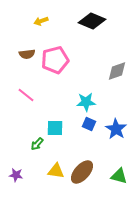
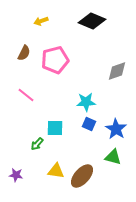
brown semicircle: moved 3 px left, 1 px up; rotated 56 degrees counterclockwise
brown ellipse: moved 4 px down
green triangle: moved 6 px left, 19 px up
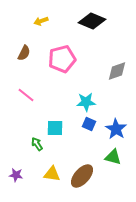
pink pentagon: moved 7 px right, 1 px up
green arrow: rotated 104 degrees clockwise
yellow triangle: moved 4 px left, 3 px down
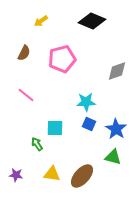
yellow arrow: rotated 16 degrees counterclockwise
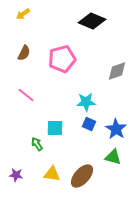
yellow arrow: moved 18 px left, 7 px up
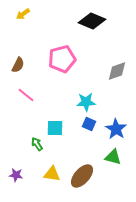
brown semicircle: moved 6 px left, 12 px down
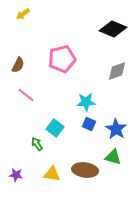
black diamond: moved 21 px right, 8 px down
cyan square: rotated 36 degrees clockwise
brown ellipse: moved 3 px right, 6 px up; rotated 55 degrees clockwise
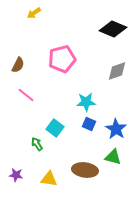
yellow arrow: moved 11 px right, 1 px up
yellow triangle: moved 3 px left, 5 px down
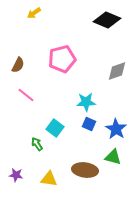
black diamond: moved 6 px left, 9 px up
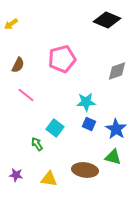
yellow arrow: moved 23 px left, 11 px down
